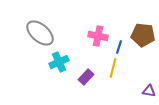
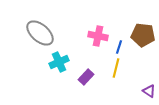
yellow line: moved 3 px right
purple triangle: rotated 24 degrees clockwise
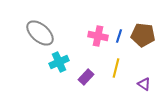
blue line: moved 11 px up
purple triangle: moved 5 px left, 7 px up
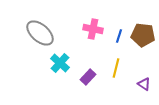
pink cross: moved 5 px left, 7 px up
cyan cross: moved 1 px right, 1 px down; rotated 24 degrees counterclockwise
purple rectangle: moved 2 px right
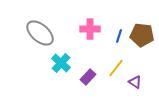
pink cross: moved 3 px left; rotated 12 degrees counterclockwise
brown pentagon: moved 1 px left
cyan cross: moved 1 px right
yellow line: rotated 24 degrees clockwise
purple triangle: moved 9 px left, 2 px up
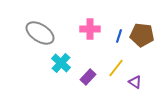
gray ellipse: rotated 8 degrees counterclockwise
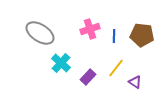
pink cross: rotated 18 degrees counterclockwise
blue line: moved 5 px left; rotated 16 degrees counterclockwise
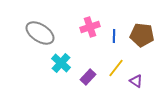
pink cross: moved 2 px up
purple triangle: moved 1 px right, 1 px up
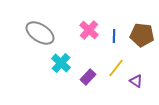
pink cross: moved 1 px left, 3 px down; rotated 30 degrees counterclockwise
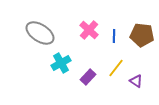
cyan cross: rotated 18 degrees clockwise
